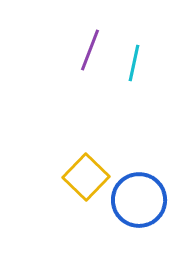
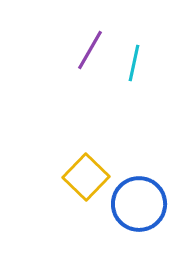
purple line: rotated 9 degrees clockwise
blue circle: moved 4 px down
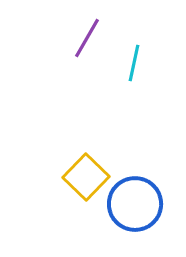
purple line: moved 3 px left, 12 px up
blue circle: moved 4 px left
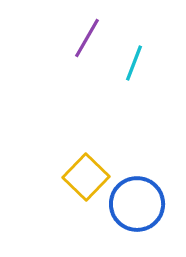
cyan line: rotated 9 degrees clockwise
blue circle: moved 2 px right
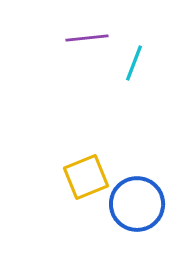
purple line: rotated 54 degrees clockwise
yellow square: rotated 24 degrees clockwise
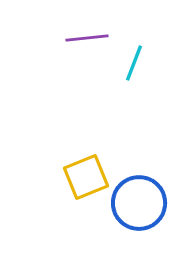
blue circle: moved 2 px right, 1 px up
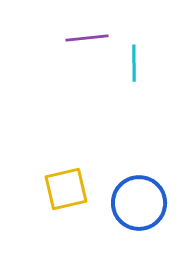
cyan line: rotated 21 degrees counterclockwise
yellow square: moved 20 px left, 12 px down; rotated 9 degrees clockwise
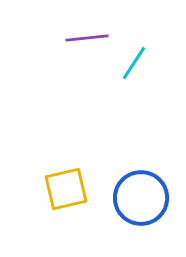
cyan line: rotated 33 degrees clockwise
blue circle: moved 2 px right, 5 px up
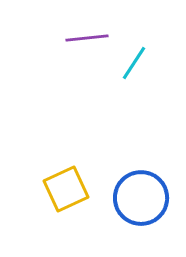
yellow square: rotated 12 degrees counterclockwise
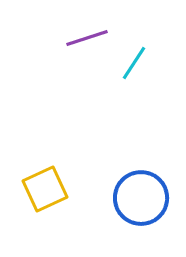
purple line: rotated 12 degrees counterclockwise
yellow square: moved 21 px left
